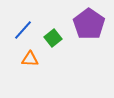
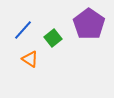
orange triangle: rotated 30 degrees clockwise
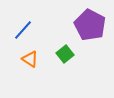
purple pentagon: moved 1 px right, 1 px down; rotated 8 degrees counterclockwise
green square: moved 12 px right, 16 px down
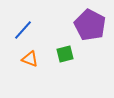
green square: rotated 24 degrees clockwise
orange triangle: rotated 12 degrees counterclockwise
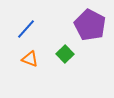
blue line: moved 3 px right, 1 px up
green square: rotated 30 degrees counterclockwise
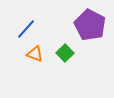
green square: moved 1 px up
orange triangle: moved 5 px right, 5 px up
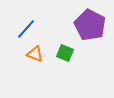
green square: rotated 24 degrees counterclockwise
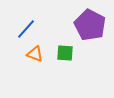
green square: rotated 18 degrees counterclockwise
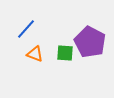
purple pentagon: moved 17 px down
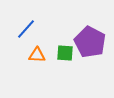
orange triangle: moved 2 px right, 1 px down; rotated 18 degrees counterclockwise
